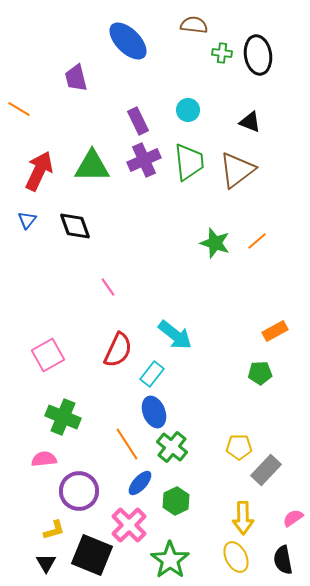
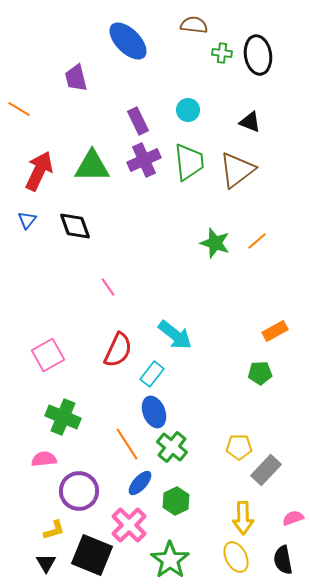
pink semicircle at (293, 518): rotated 15 degrees clockwise
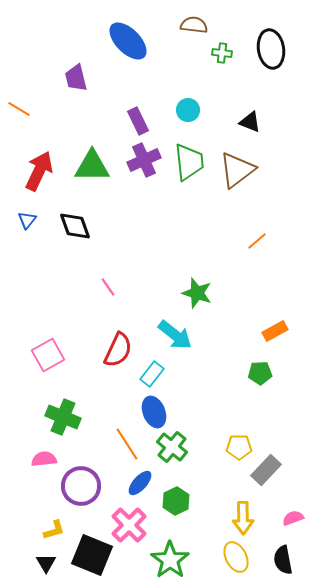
black ellipse at (258, 55): moved 13 px right, 6 px up
green star at (215, 243): moved 18 px left, 50 px down
purple circle at (79, 491): moved 2 px right, 5 px up
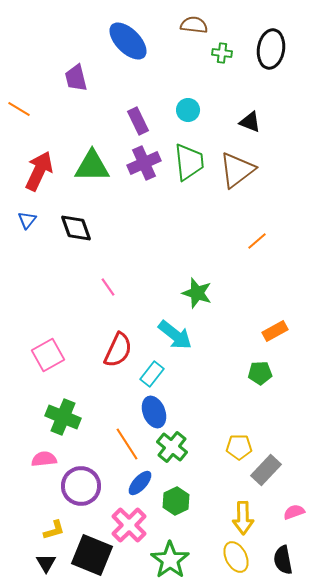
black ellipse at (271, 49): rotated 18 degrees clockwise
purple cross at (144, 160): moved 3 px down
black diamond at (75, 226): moved 1 px right, 2 px down
pink semicircle at (293, 518): moved 1 px right, 6 px up
